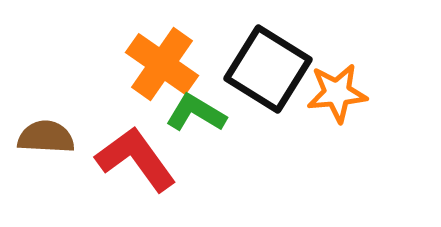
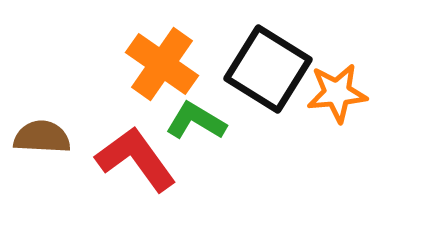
green L-shape: moved 8 px down
brown semicircle: moved 4 px left
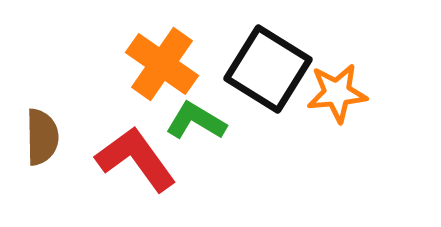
brown semicircle: rotated 86 degrees clockwise
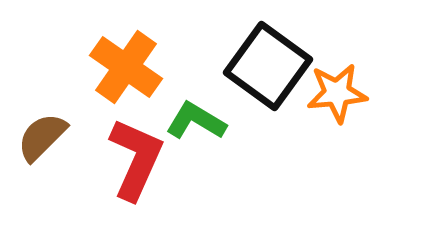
orange cross: moved 36 px left, 3 px down
black square: moved 3 px up; rotated 4 degrees clockwise
brown semicircle: rotated 134 degrees counterclockwise
red L-shape: rotated 60 degrees clockwise
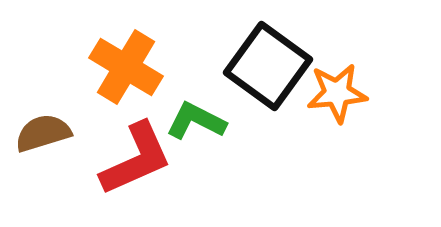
orange cross: rotated 4 degrees counterclockwise
green L-shape: rotated 4 degrees counterclockwise
brown semicircle: moved 1 px right, 4 px up; rotated 28 degrees clockwise
red L-shape: rotated 42 degrees clockwise
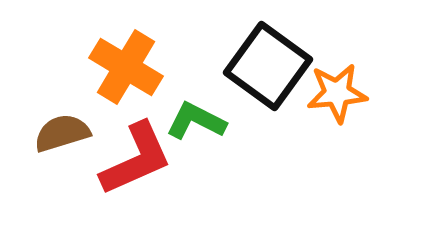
brown semicircle: moved 19 px right
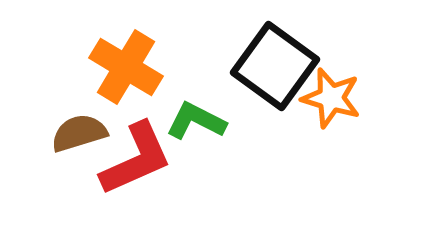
black square: moved 7 px right
orange star: moved 6 px left, 5 px down; rotated 22 degrees clockwise
brown semicircle: moved 17 px right
